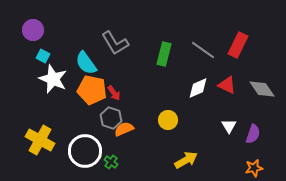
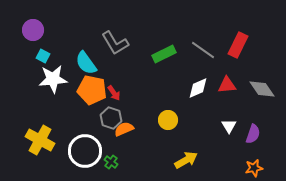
green rectangle: rotated 50 degrees clockwise
white star: rotated 28 degrees counterclockwise
red triangle: rotated 30 degrees counterclockwise
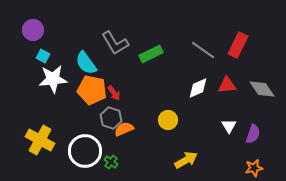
green rectangle: moved 13 px left
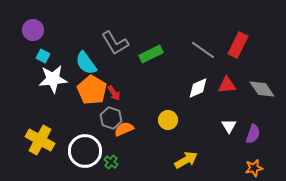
orange pentagon: rotated 20 degrees clockwise
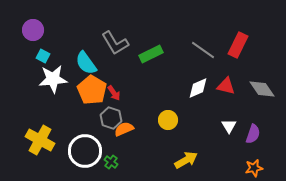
red triangle: moved 1 px left, 1 px down; rotated 18 degrees clockwise
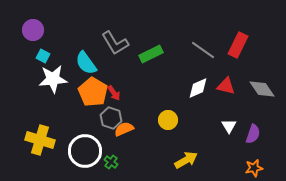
orange pentagon: moved 1 px right, 2 px down
yellow cross: rotated 12 degrees counterclockwise
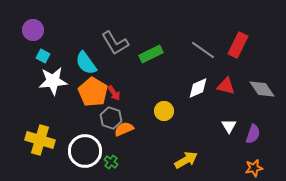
white star: moved 2 px down
yellow circle: moved 4 px left, 9 px up
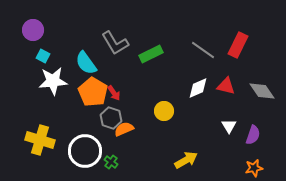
gray diamond: moved 2 px down
purple semicircle: moved 1 px down
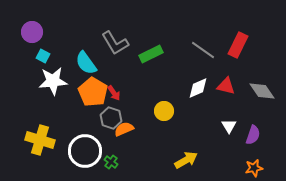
purple circle: moved 1 px left, 2 px down
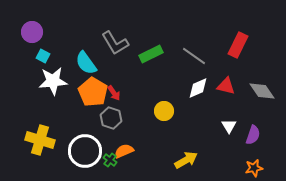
gray line: moved 9 px left, 6 px down
orange semicircle: moved 22 px down
green cross: moved 1 px left, 2 px up
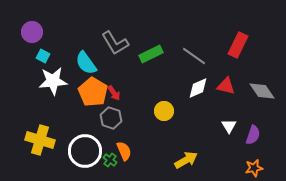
orange semicircle: rotated 90 degrees clockwise
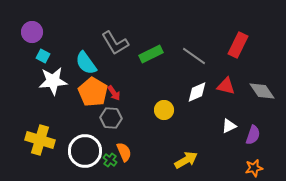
white diamond: moved 1 px left, 4 px down
yellow circle: moved 1 px up
gray hexagon: rotated 15 degrees counterclockwise
white triangle: rotated 35 degrees clockwise
orange semicircle: moved 1 px down
